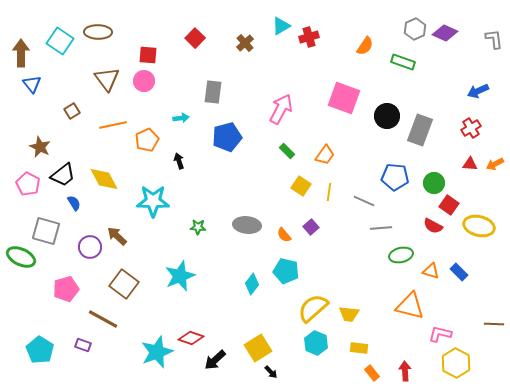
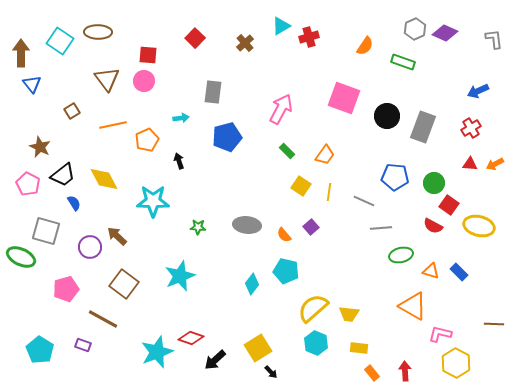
gray rectangle at (420, 130): moved 3 px right, 3 px up
orange triangle at (410, 306): moved 3 px right; rotated 16 degrees clockwise
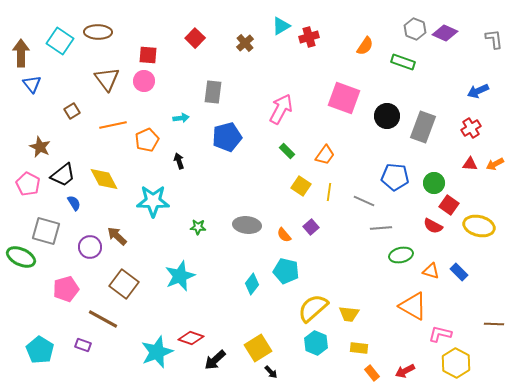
gray hexagon at (415, 29): rotated 15 degrees counterclockwise
red arrow at (405, 371): rotated 114 degrees counterclockwise
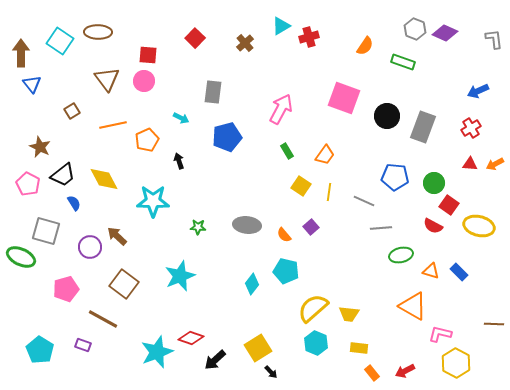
cyan arrow at (181, 118): rotated 35 degrees clockwise
green rectangle at (287, 151): rotated 14 degrees clockwise
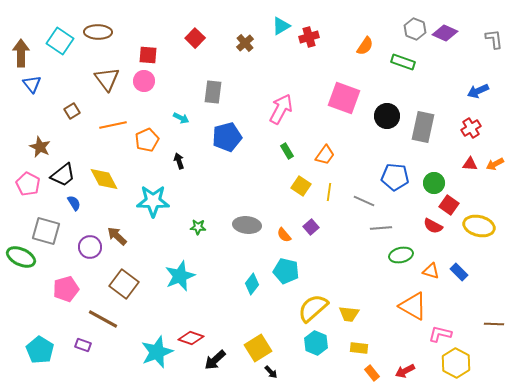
gray rectangle at (423, 127): rotated 8 degrees counterclockwise
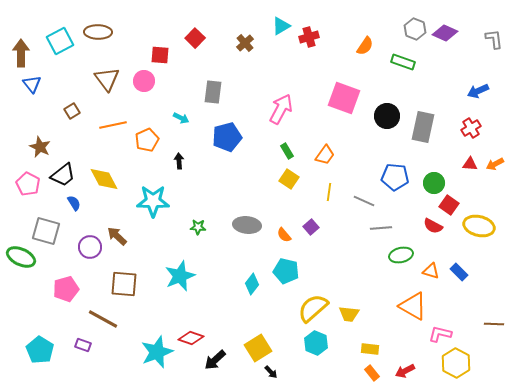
cyan square at (60, 41): rotated 28 degrees clockwise
red square at (148, 55): moved 12 px right
black arrow at (179, 161): rotated 14 degrees clockwise
yellow square at (301, 186): moved 12 px left, 7 px up
brown square at (124, 284): rotated 32 degrees counterclockwise
yellow rectangle at (359, 348): moved 11 px right, 1 px down
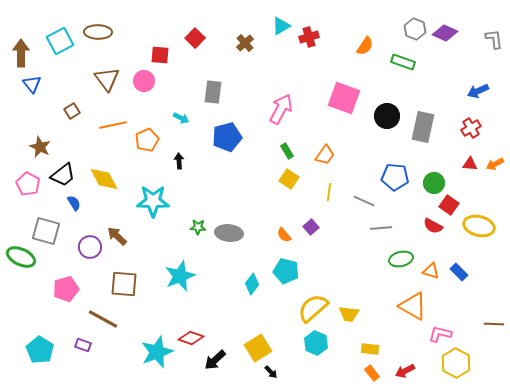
gray ellipse at (247, 225): moved 18 px left, 8 px down
green ellipse at (401, 255): moved 4 px down
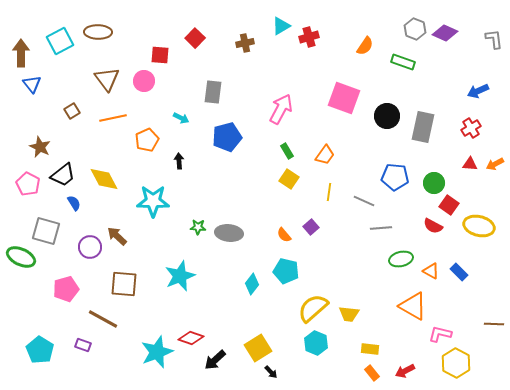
brown cross at (245, 43): rotated 30 degrees clockwise
orange line at (113, 125): moved 7 px up
orange triangle at (431, 271): rotated 12 degrees clockwise
